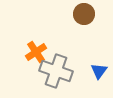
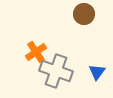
blue triangle: moved 2 px left, 1 px down
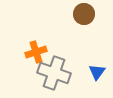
orange cross: rotated 15 degrees clockwise
gray cross: moved 2 px left, 2 px down
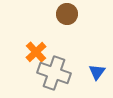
brown circle: moved 17 px left
orange cross: rotated 25 degrees counterclockwise
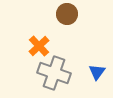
orange cross: moved 3 px right, 6 px up
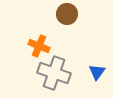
orange cross: rotated 25 degrees counterclockwise
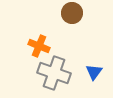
brown circle: moved 5 px right, 1 px up
blue triangle: moved 3 px left
